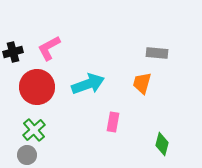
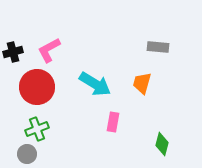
pink L-shape: moved 2 px down
gray rectangle: moved 1 px right, 6 px up
cyan arrow: moved 7 px right; rotated 52 degrees clockwise
green cross: moved 3 px right, 1 px up; rotated 20 degrees clockwise
gray circle: moved 1 px up
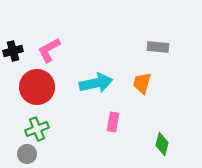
black cross: moved 1 px up
cyan arrow: moved 1 px right, 1 px up; rotated 44 degrees counterclockwise
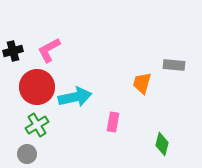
gray rectangle: moved 16 px right, 18 px down
cyan arrow: moved 21 px left, 14 px down
green cross: moved 4 px up; rotated 10 degrees counterclockwise
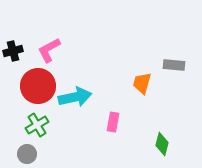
red circle: moved 1 px right, 1 px up
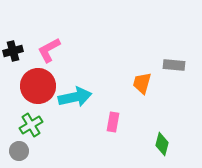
green cross: moved 6 px left
gray circle: moved 8 px left, 3 px up
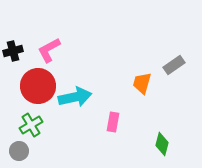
gray rectangle: rotated 40 degrees counterclockwise
